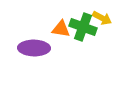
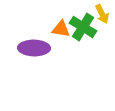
yellow arrow: moved 4 px up; rotated 36 degrees clockwise
green cross: rotated 12 degrees clockwise
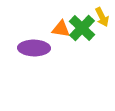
yellow arrow: moved 3 px down
green cross: moved 1 px left, 1 px down; rotated 12 degrees clockwise
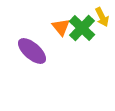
orange triangle: moved 2 px up; rotated 42 degrees clockwise
purple ellipse: moved 2 px left, 3 px down; rotated 40 degrees clockwise
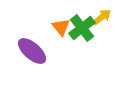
yellow arrow: rotated 102 degrees counterclockwise
green cross: rotated 8 degrees clockwise
